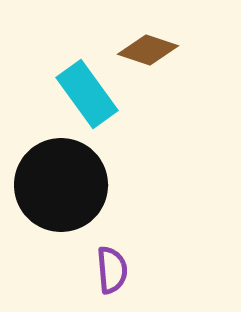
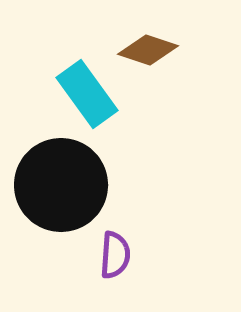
purple semicircle: moved 3 px right, 15 px up; rotated 9 degrees clockwise
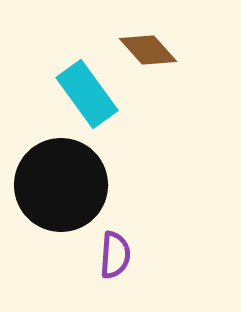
brown diamond: rotated 30 degrees clockwise
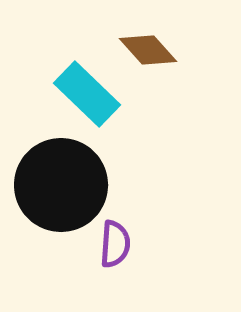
cyan rectangle: rotated 10 degrees counterclockwise
purple semicircle: moved 11 px up
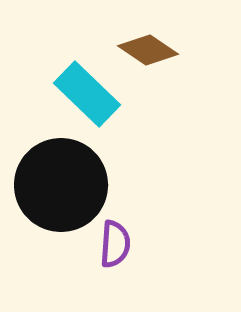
brown diamond: rotated 14 degrees counterclockwise
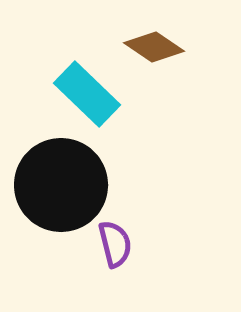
brown diamond: moved 6 px right, 3 px up
purple semicircle: rotated 18 degrees counterclockwise
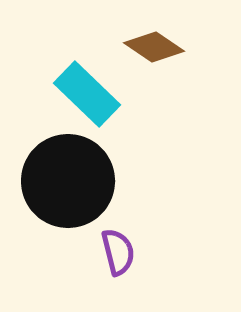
black circle: moved 7 px right, 4 px up
purple semicircle: moved 3 px right, 8 px down
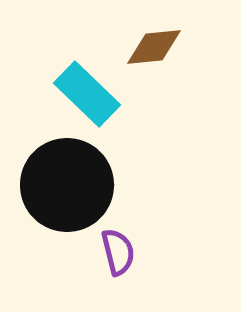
brown diamond: rotated 40 degrees counterclockwise
black circle: moved 1 px left, 4 px down
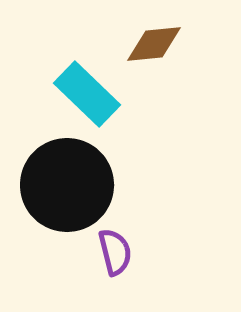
brown diamond: moved 3 px up
purple semicircle: moved 3 px left
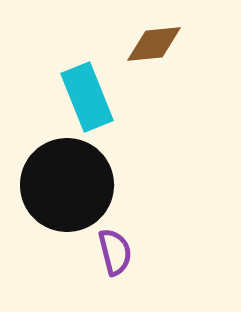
cyan rectangle: moved 3 px down; rotated 24 degrees clockwise
